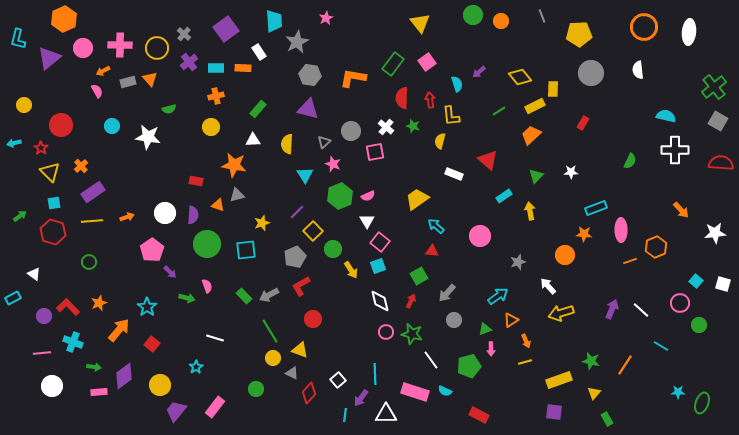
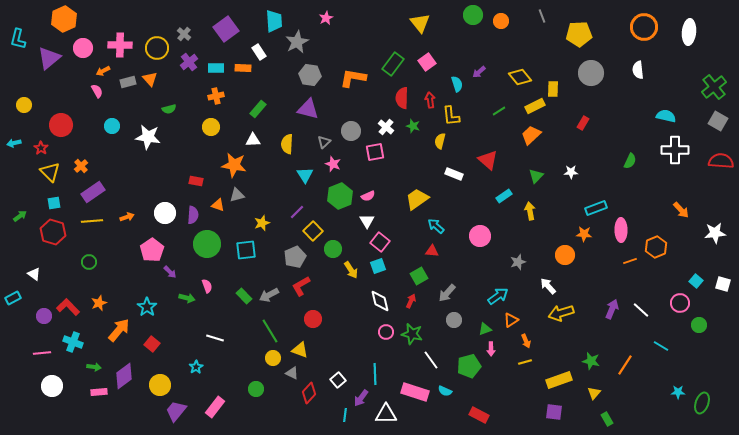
red semicircle at (721, 163): moved 2 px up
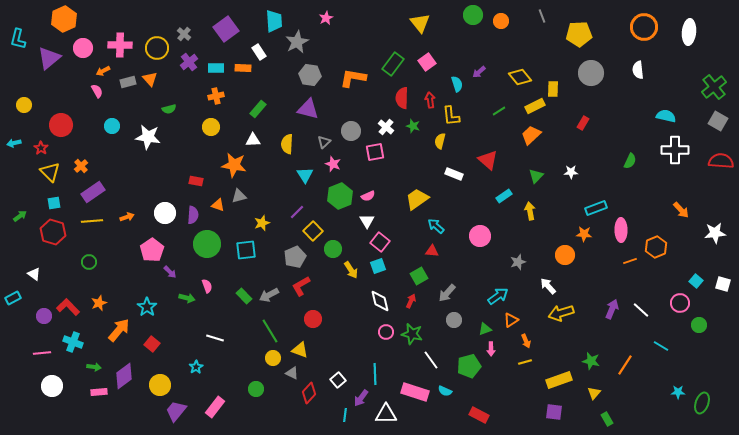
gray triangle at (237, 195): moved 2 px right, 1 px down
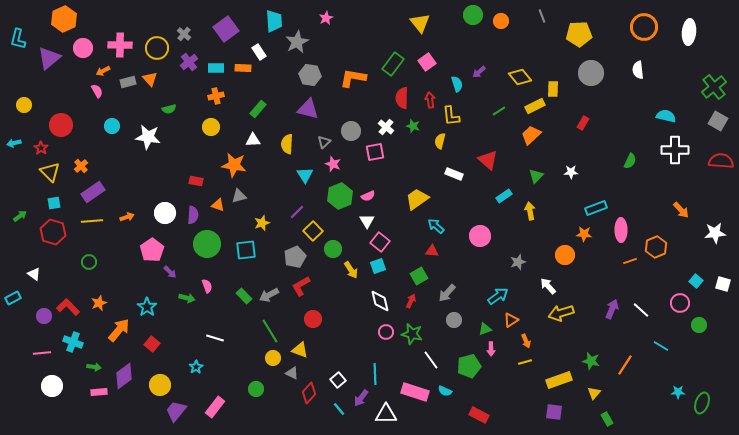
cyan line at (345, 415): moved 6 px left, 6 px up; rotated 48 degrees counterclockwise
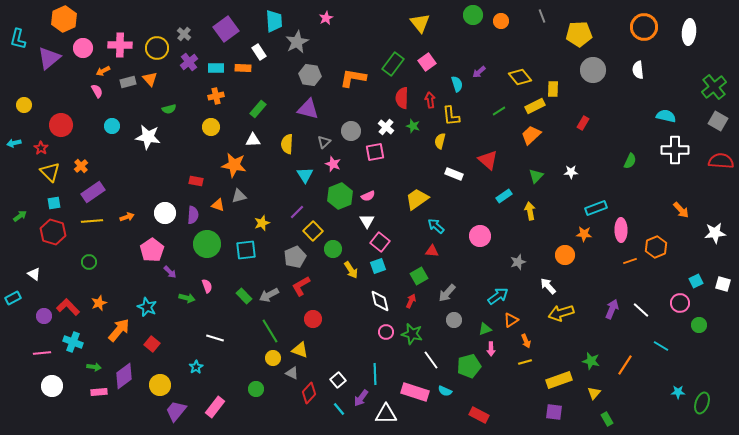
gray circle at (591, 73): moved 2 px right, 3 px up
cyan square at (696, 281): rotated 24 degrees clockwise
cyan star at (147, 307): rotated 12 degrees counterclockwise
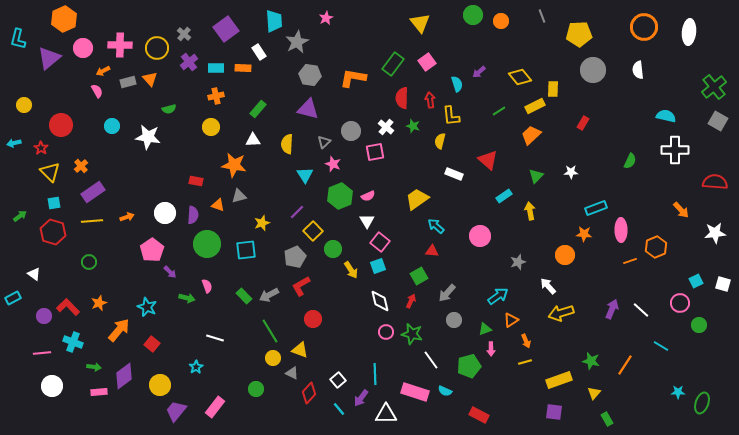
red semicircle at (721, 161): moved 6 px left, 21 px down
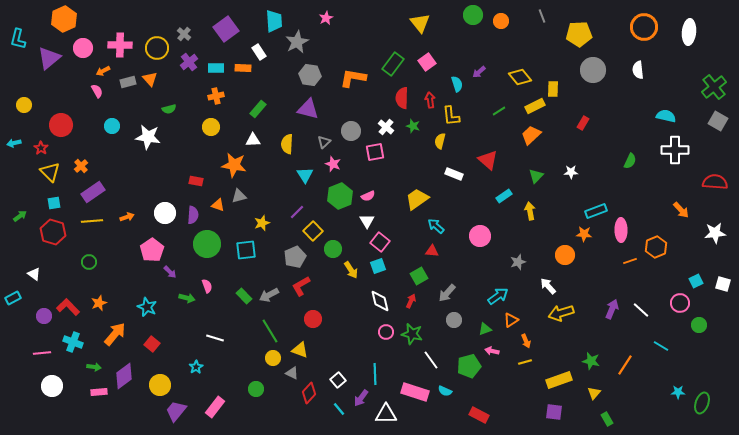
cyan rectangle at (596, 208): moved 3 px down
orange arrow at (119, 330): moved 4 px left, 4 px down
pink arrow at (491, 349): moved 1 px right, 2 px down; rotated 104 degrees clockwise
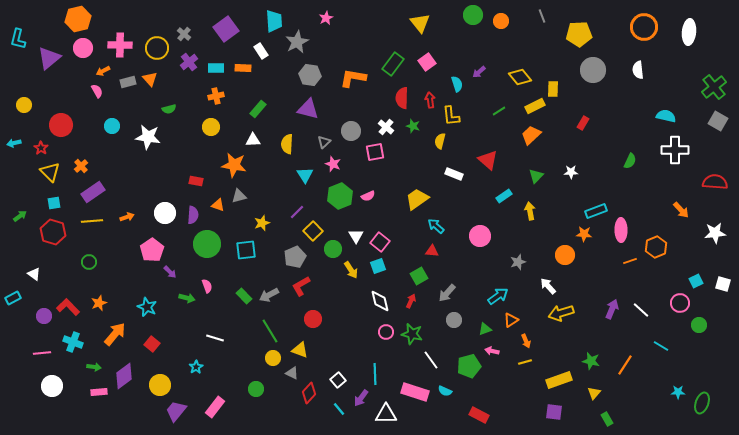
orange hexagon at (64, 19): moved 14 px right; rotated 10 degrees clockwise
white rectangle at (259, 52): moved 2 px right, 1 px up
white triangle at (367, 221): moved 11 px left, 15 px down
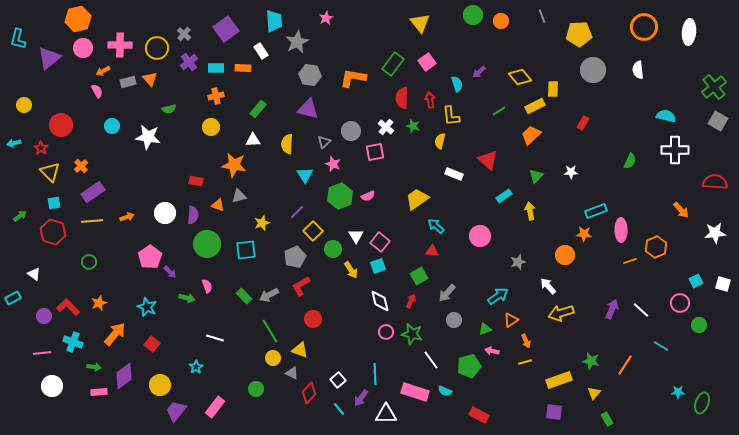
pink pentagon at (152, 250): moved 2 px left, 7 px down
